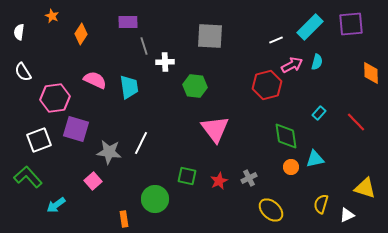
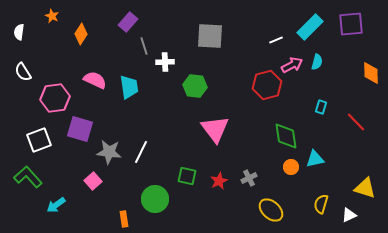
purple rectangle at (128, 22): rotated 48 degrees counterclockwise
cyan rectangle at (319, 113): moved 2 px right, 6 px up; rotated 24 degrees counterclockwise
purple square at (76, 129): moved 4 px right
white line at (141, 143): moved 9 px down
white triangle at (347, 215): moved 2 px right
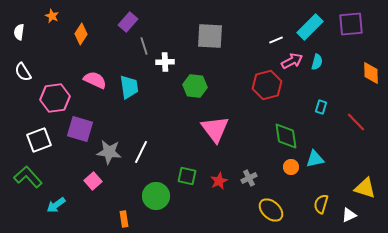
pink arrow at (292, 65): moved 4 px up
green circle at (155, 199): moved 1 px right, 3 px up
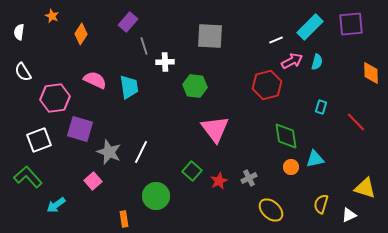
gray star at (109, 152): rotated 15 degrees clockwise
green square at (187, 176): moved 5 px right, 5 px up; rotated 30 degrees clockwise
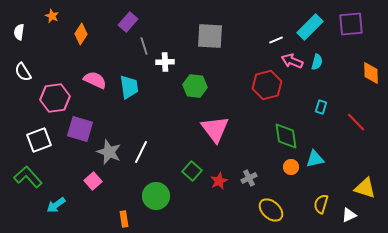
pink arrow at (292, 61): rotated 130 degrees counterclockwise
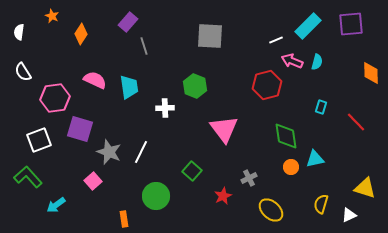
cyan rectangle at (310, 27): moved 2 px left, 1 px up
white cross at (165, 62): moved 46 px down
green hexagon at (195, 86): rotated 15 degrees clockwise
pink triangle at (215, 129): moved 9 px right
red star at (219, 181): moved 4 px right, 15 px down
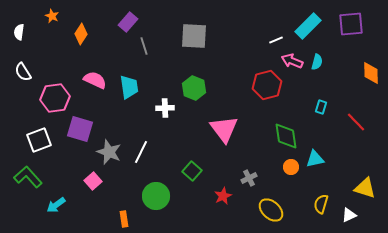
gray square at (210, 36): moved 16 px left
green hexagon at (195, 86): moved 1 px left, 2 px down
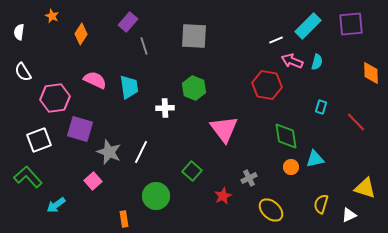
red hexagon at (267, 85): rotated 24 degrees clockwise
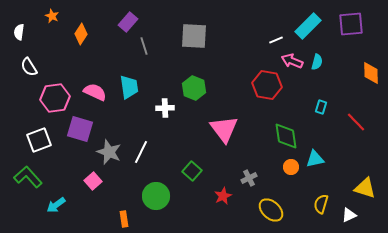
white semicircle at (23, 72): moved 6 px right, 5 px up
pink semicircle at (95, 80): moved 12 px down
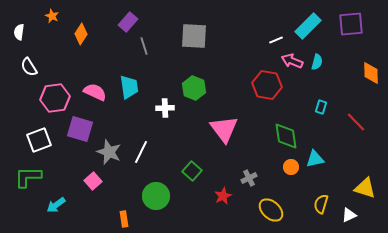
green L-shape at (28, 177): rotated 48 degrees counterclockwise
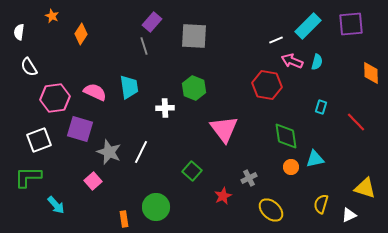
purple rectangle at (128, 22): moved 24 px right
green circle at (156, 196): moved 11 px down
cyan arrow at (56, 205): rotated 96 degrees counterclockwise
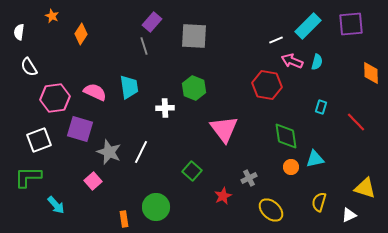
yellow semicircle at (321, 204): moved 2 px left, 2 px up
